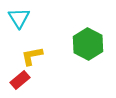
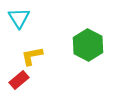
green hexagon: moved 1 px down
red rectangle: moved 1 px left
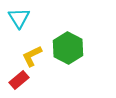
green hexagon: moved 20 px left, 3 px down
yellow L-shape: rotated 15 degrees counterclockwise
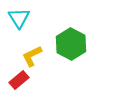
green hexagon: moved 3 px right, 4 px up
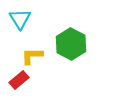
cyan triangle: moved 1 px right, 1 px down
yellow L-shape: rotated 25 degrees clockwise
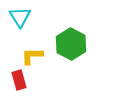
cyan triangle: moved 2 px up
red rectangle: rotated 66 degrees counterclockwise
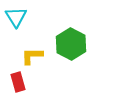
cyan triangle: moved 4 px left
red rectangle: moved 1 px left, 2 px down
